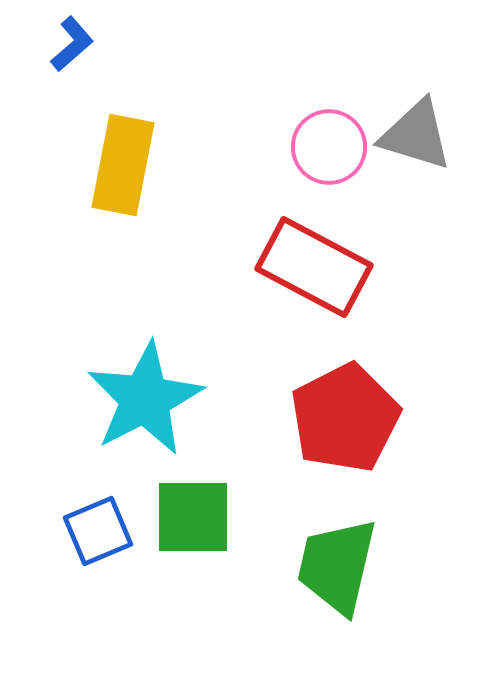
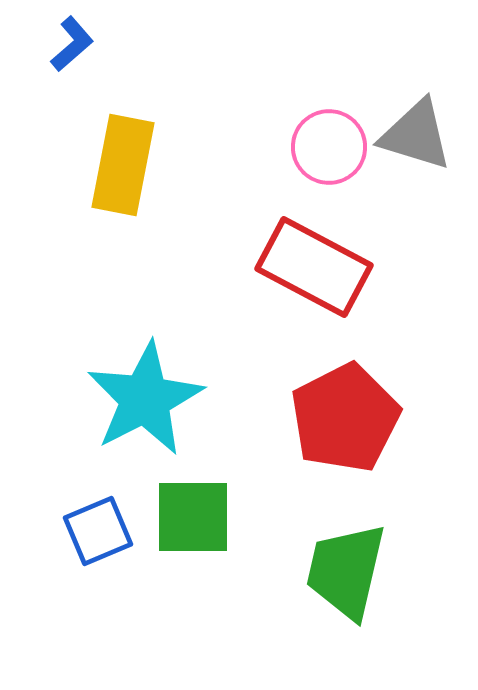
green trapezoid: moved 9 px right, 5 px down
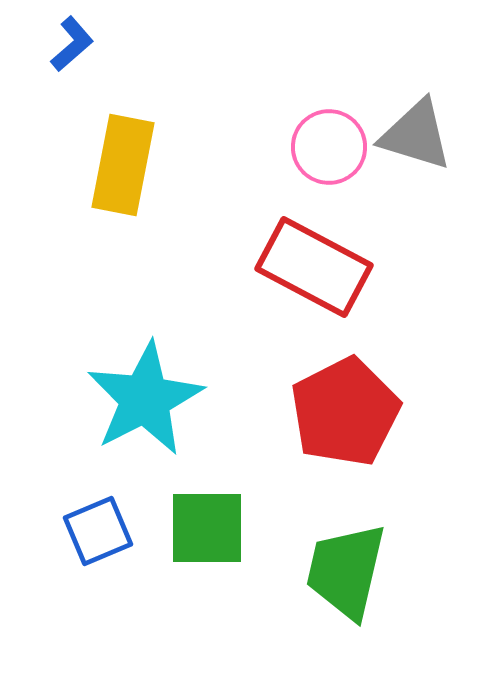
red pentagon: moved 6 px up
green square: moved 14 px right, 11 px down
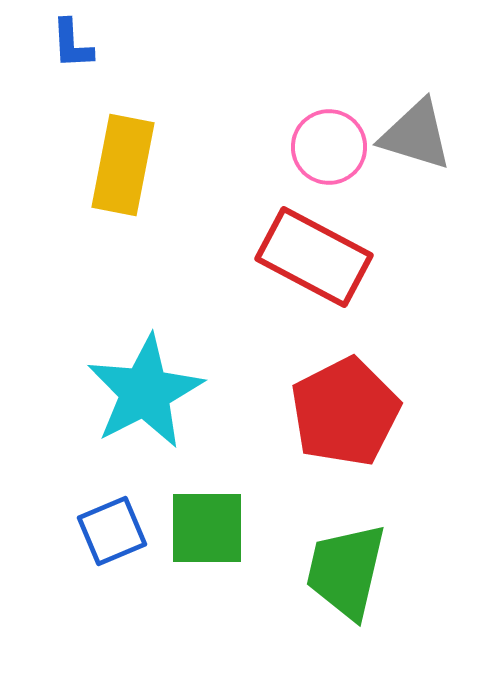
blue L-shape: rotated 128 degrees clockwise
red rectangle: moved 10 px up
cyan star: moved 7 px up
blue square: moved 14 px right
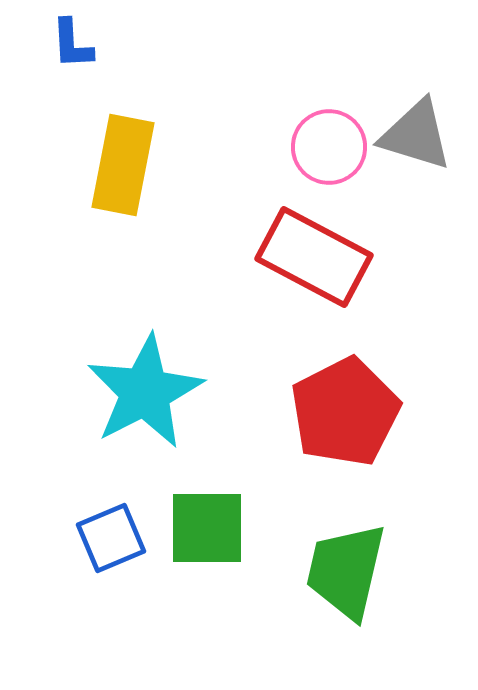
blue square: moved 1 px left, 7 px down
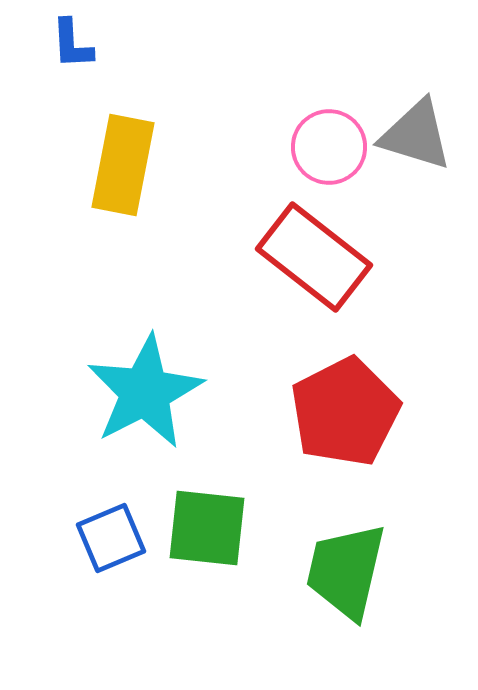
red rectangle: rotated 10 degrees clockwise
green square: rotated 6 degrees clockwise
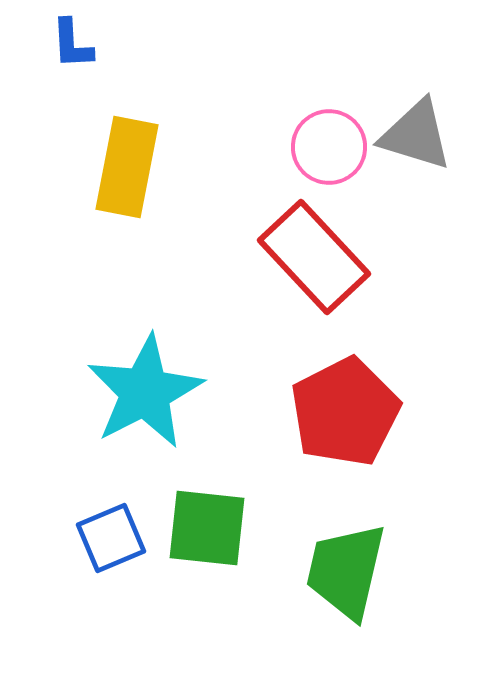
yellow rectangle: moved 4 px right, 2 px down
red rectangle: rotated 9 degrees clockwise
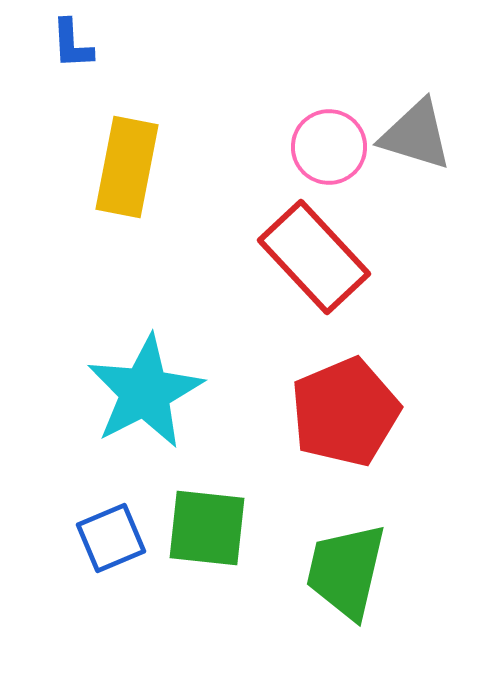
red pentagon: rotated 4 degrees clockwise
